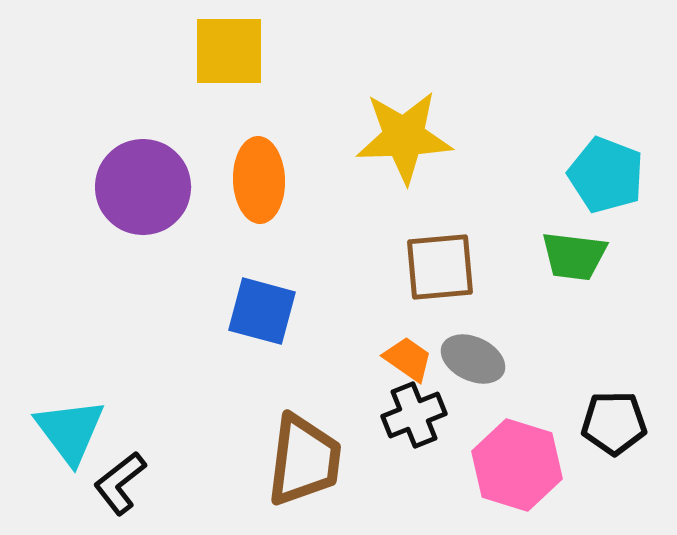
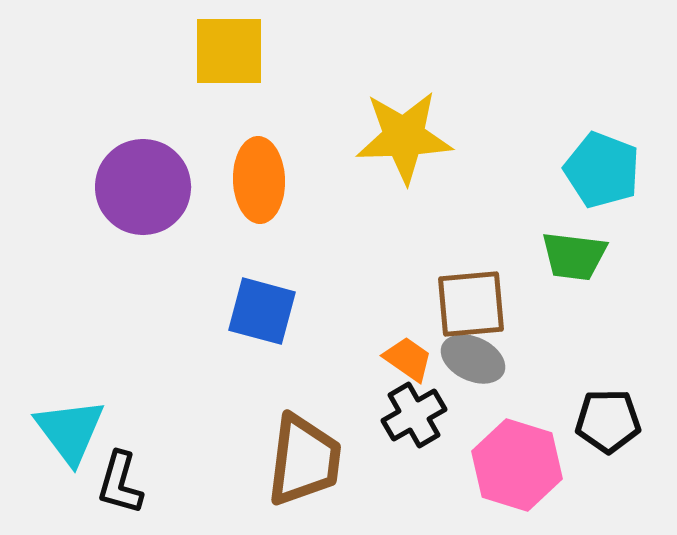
cyan pentagon: moved 4 px left, 5 px up
brown square: moved 31 px right, 37 px down
black cross: rotated 8 degrees counterclockwise
black pentagon: moved 6 px left, 2 px up
black L-shape: rotated 36 degrees counterclockwise
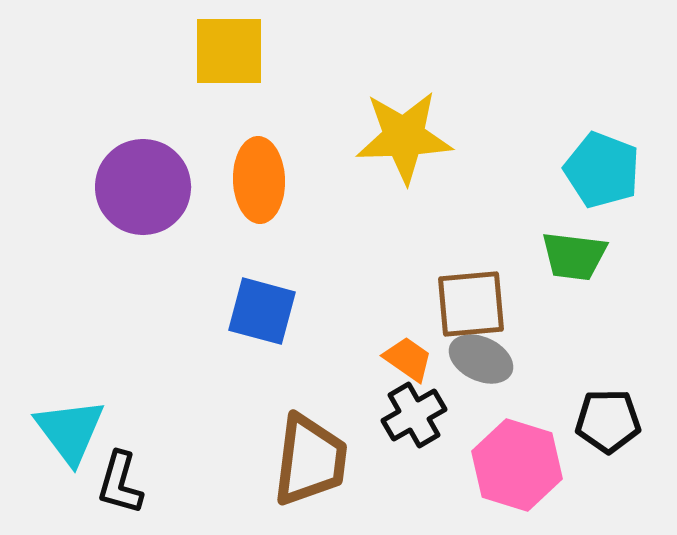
gray ellipse: moved 8 px right
brown trapezoid: moved 6 px right
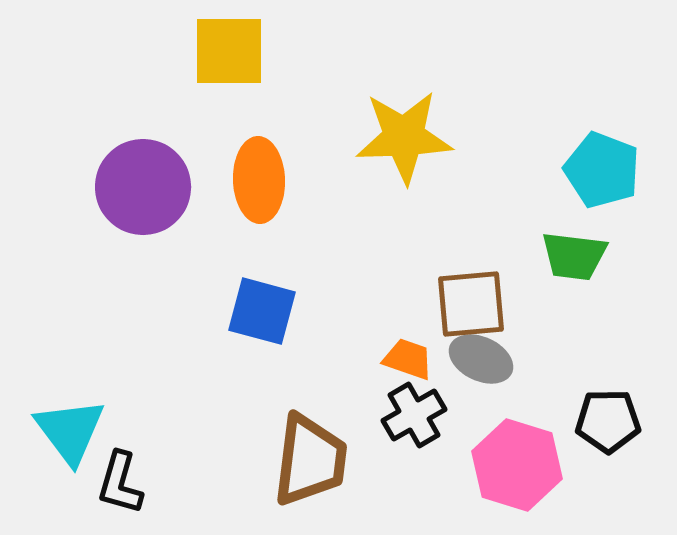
orange trapezoid: rotated 16 degrees counterclockwise
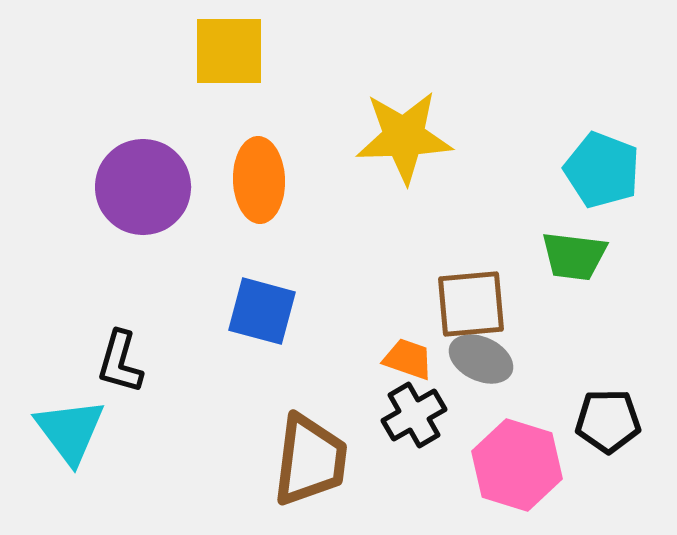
black L-shape: moved 121 px up
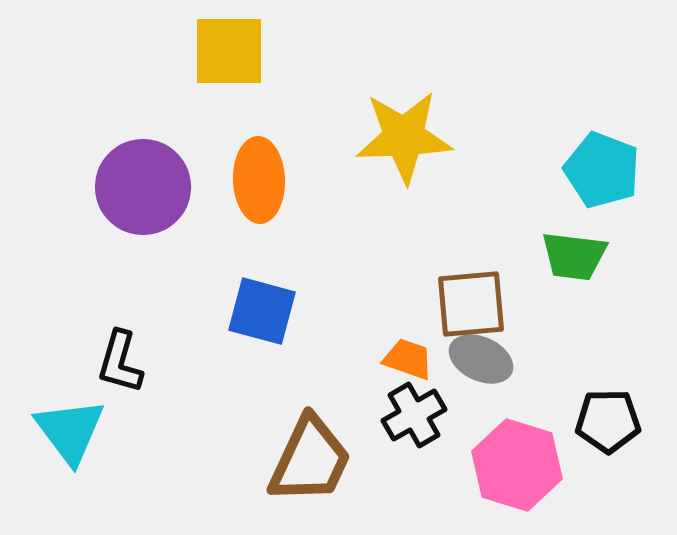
brown trapezoid: rotated 18 degrees clockwise
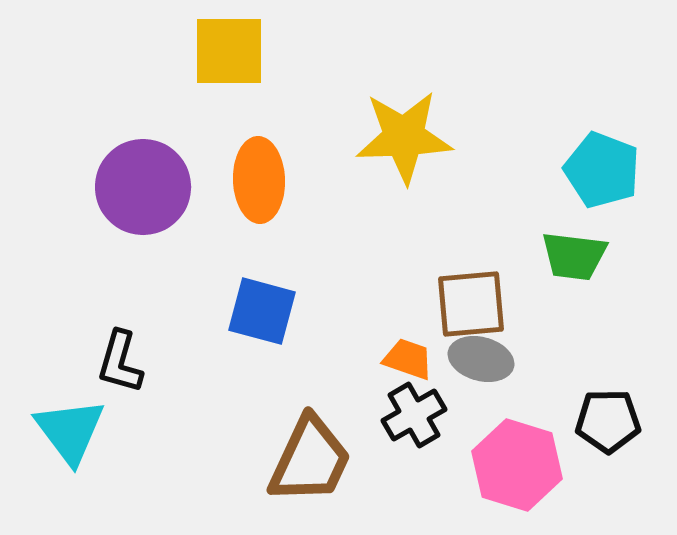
gray ellipse: rotated 10 degrees counterclockwise
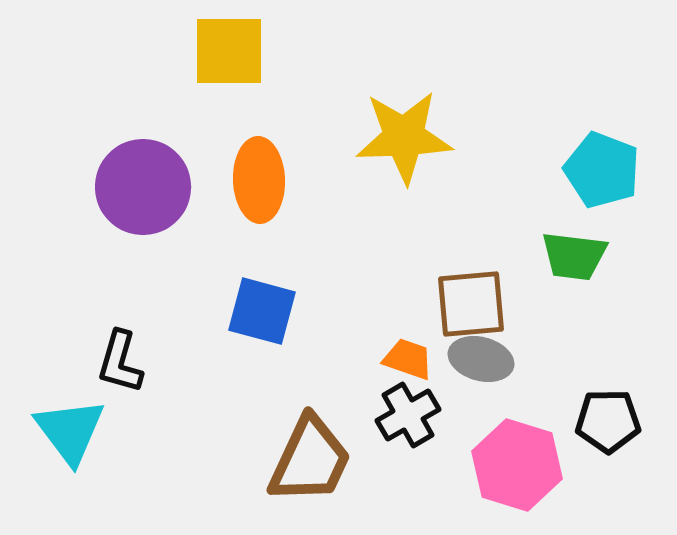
black cross: moved 6 px left
